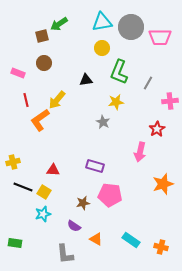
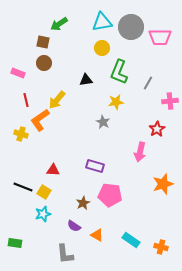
brown square: moved 1 px right, 6 px down; rotated 24 degrees clockwise
yellow cross: moved 8 px right, 28 px up; rotated 32 degrees clockwise
brown star: rotated 16 degrees counterclockwise
orange triangle: moved 1 px right, 4 px up
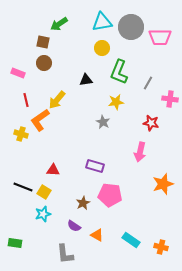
pink cross: moved 2 px up; rotated 14 degrees clockwise
red star: moved 6 px left, 6 px up; rotated 28 degrees counterclockwise
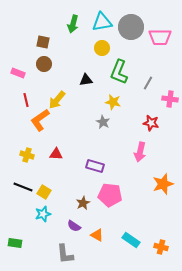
green arrow: moved 14 px right; rotated 42 degrees counterclockwise
brown circle: moved 1 px down
yellow star: moved 3 px left; rotated 21 degrees clockwise
yellow cross: moved 6 px right, 21 px down
red triangle: moved 3 px right, 16 px up
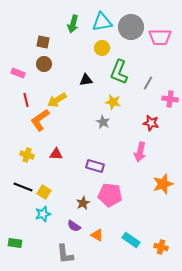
yellow arrow: rotated 18 degrees clockwise
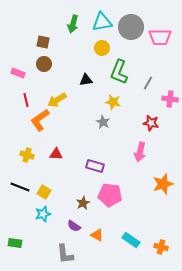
black line: moved 3 px left
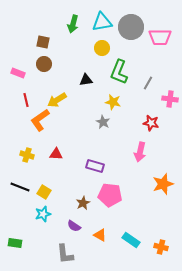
orange triangle: moved 3 px right
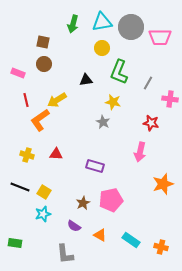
pink pentagon: moved 1 px right, 5 px down; rotated 20 degrees counterclockwise
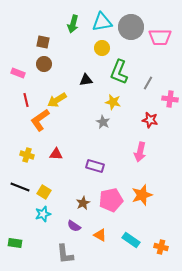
red star: moved 1 px left, 3 px up
orange star: moved 21 px left, 11 px down
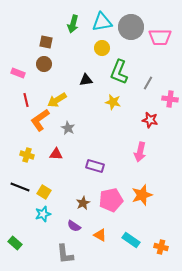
brown square: moved 3 px right
gray star: moved 35 px left, 6 px down
green rectangle: rotated 32 degrees clockwise
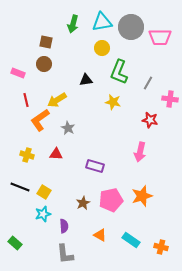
orange star: moved 1 px down
purple semicircle: moved 10 px left; rotated 128 degrees counterclockwise
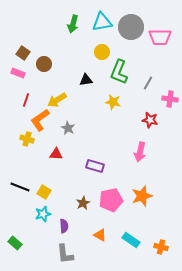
brown square: moved 23 px left, 11 px down; rotated 24 degrees clockwise
yellow circle: moved 4 px down
red line: rotated 32 degrees clockwise
yellow cross: moved 16 px up
